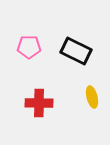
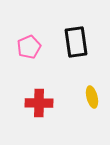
pink pentagon: rotated 25 degrees counterclockwise
black rectangle: moved 9 px up; rotated 56 degrees clockwise
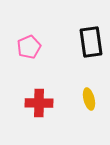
black rectangle: moved 15 px right
yellow ellipse: moved 3 px left, 2 px down
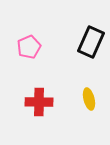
black rectangle: rotated 32 degrees clockwise
red cross: moved 1 px up
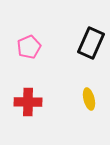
black rectangle: moved 1 px down
red cross: moved 11 px left
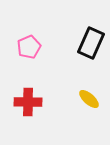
yellow ellipse: rotated 35 degrees counterclockwise
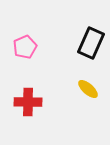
pink pentagon: moved 4 px left
yellow ellipse: moved 1 px left, 10 px up
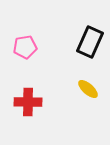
black rectangle: moved 1 px left, 1 px up
pink pentagon: rotated 15 degrees clockwise
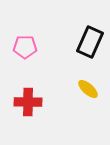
pink pentagon: rotated 10 degrees clockwise
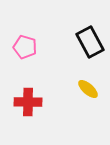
black rectangle: rotated 52 degrees counterclockwise
pink pentagon: rotated 15 degrees clockwise
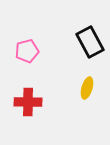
pink pentagon: moved 2 px right, 4 px down; rotated 30 degrees counterclockwise
yellow ellipse: moved 1 px left, 1 px up; rotated 65 degrees clockwise
